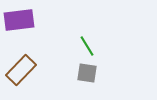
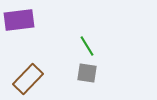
brown rectangle: moved 7 px right, 9 px down
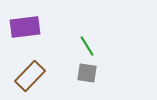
purple rectangle: moved 6 px right, 7 px down
brown rectangle: moved 2 px right, 3 px up
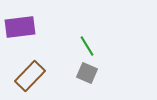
purple rectangle: moved 5 px left
gray square: rotated 15 degrees clockwise
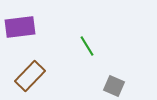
gray square: moved 27 px right, 13 px down
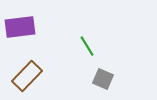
brown rectangle: moved 3 px left
gray square: moved 11 px left, 7 px up
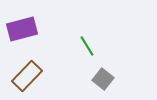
purple rectangle: moved 2 px right, 2 px down; rotated 8 degrees counterclockwise
gray square: rotated 15 degrees clockwise
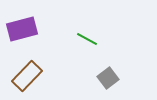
green line: moved 7 px up; rotated 30 degrees counterclockwise
gray square: moved 5 px right, 1 px up; rotated 15 degrees clockwise
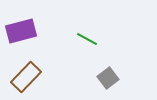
purple rectangle: moved 1 px left, 2 px down
brown rectangle: moved 1 px left, 1 px down
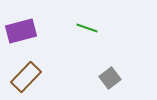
green line: moved 11 px up; rotated 10 degrees counterclockwise
gray square: moved 2 px right
